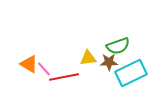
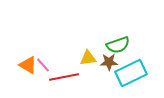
green semicircle: moved 1 px up
orange triangle: moved 1 px left, 1 px down
pink line: moved 1 px left, 4 px up
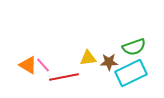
green semicircle: moved 16 px right, 2 px down
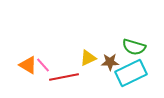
green semicircle: rotated 35 degrees clockwise
yellow triangle: rotated 18 degrees counterclockwise
brown star: moved 1 px right
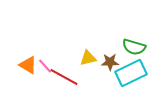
yellow triangle: rotated 12 degrees clockwise
pink line: moved 2 px right, 1 px down
red line: rotated 40 degrees clockwise
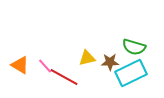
yellow triangle: moved 1 px left
orange triangle: moved 8 px left
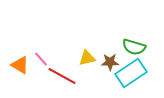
pink line: moved 4 px left, 7 px up
cyan rectangle: rotated 8 degrees counterclockwise
red line: moved 2 px left, 1 px up
